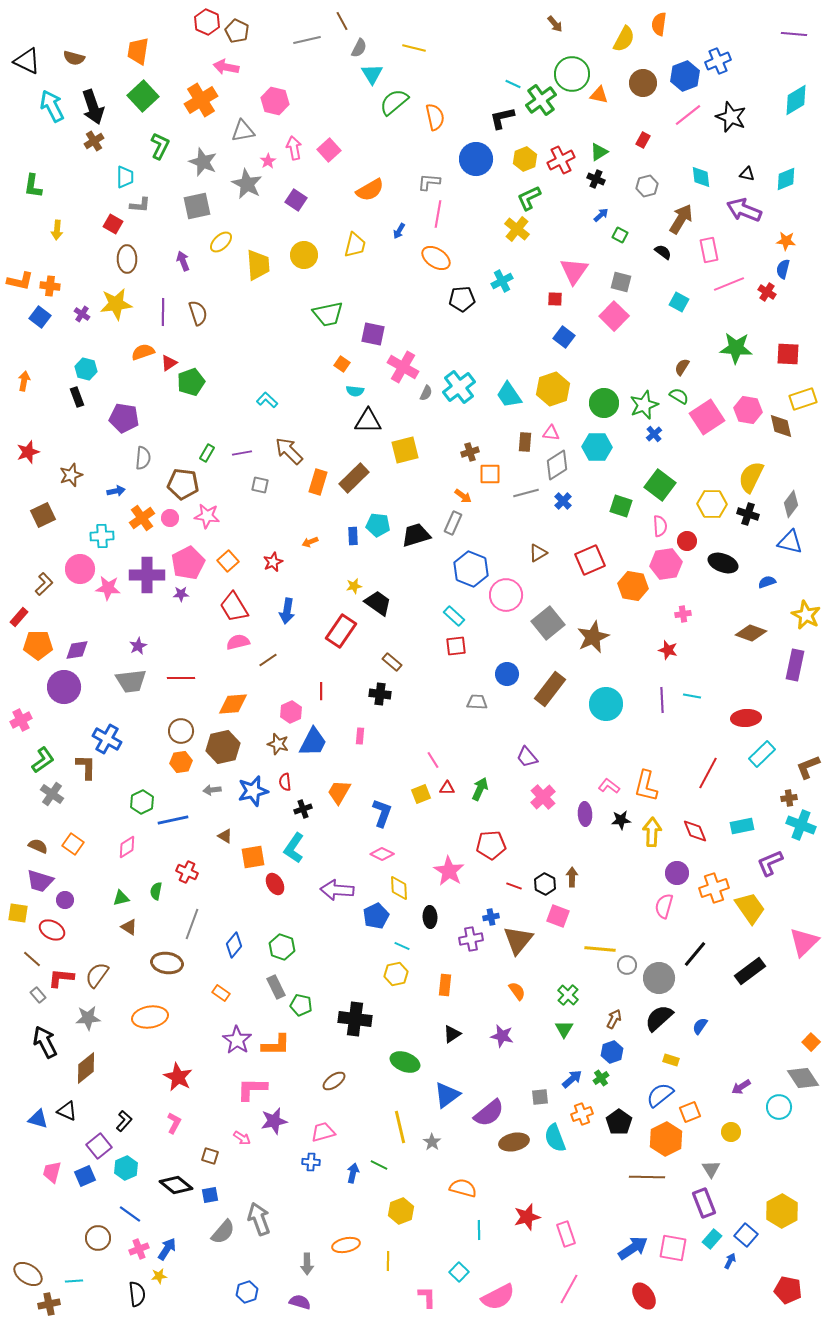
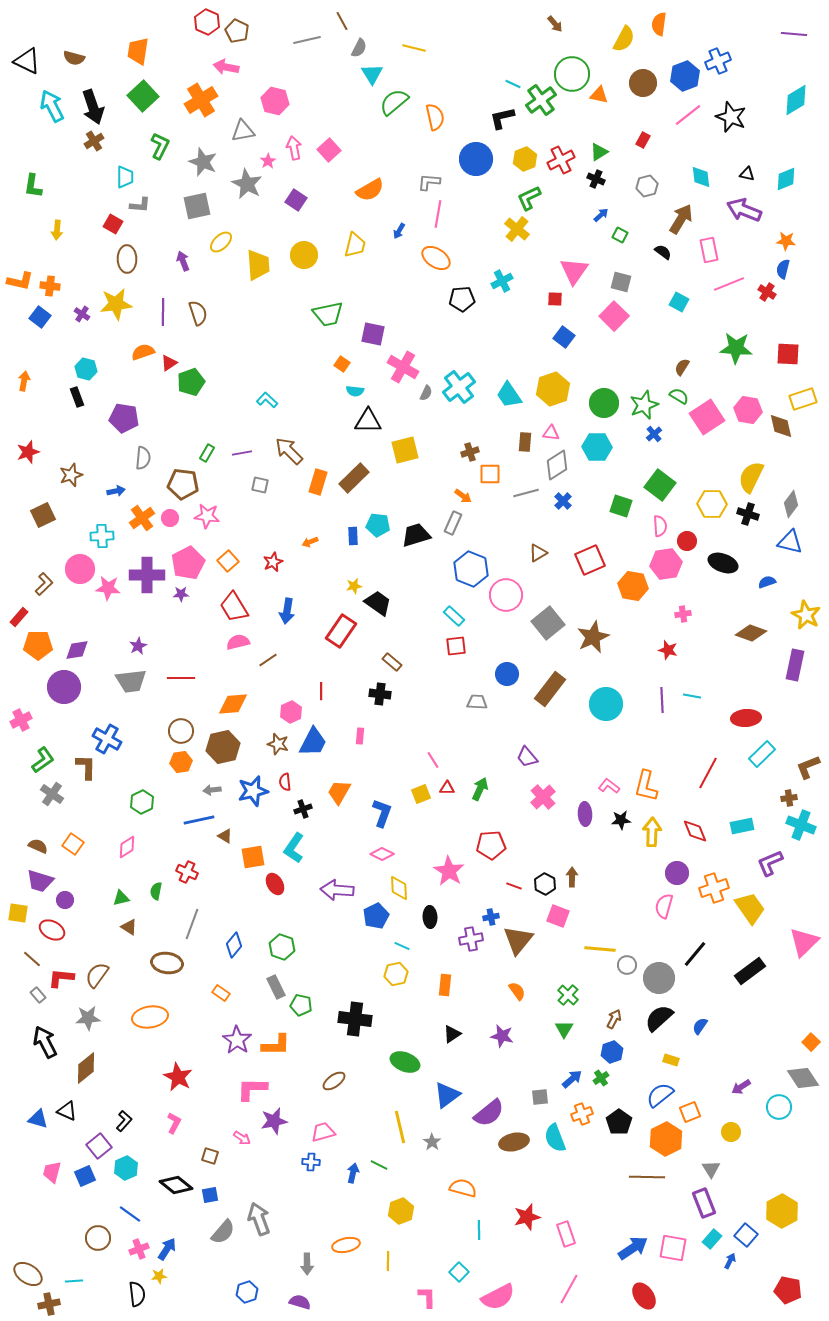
blue line at (173, 820): moved 26 px right
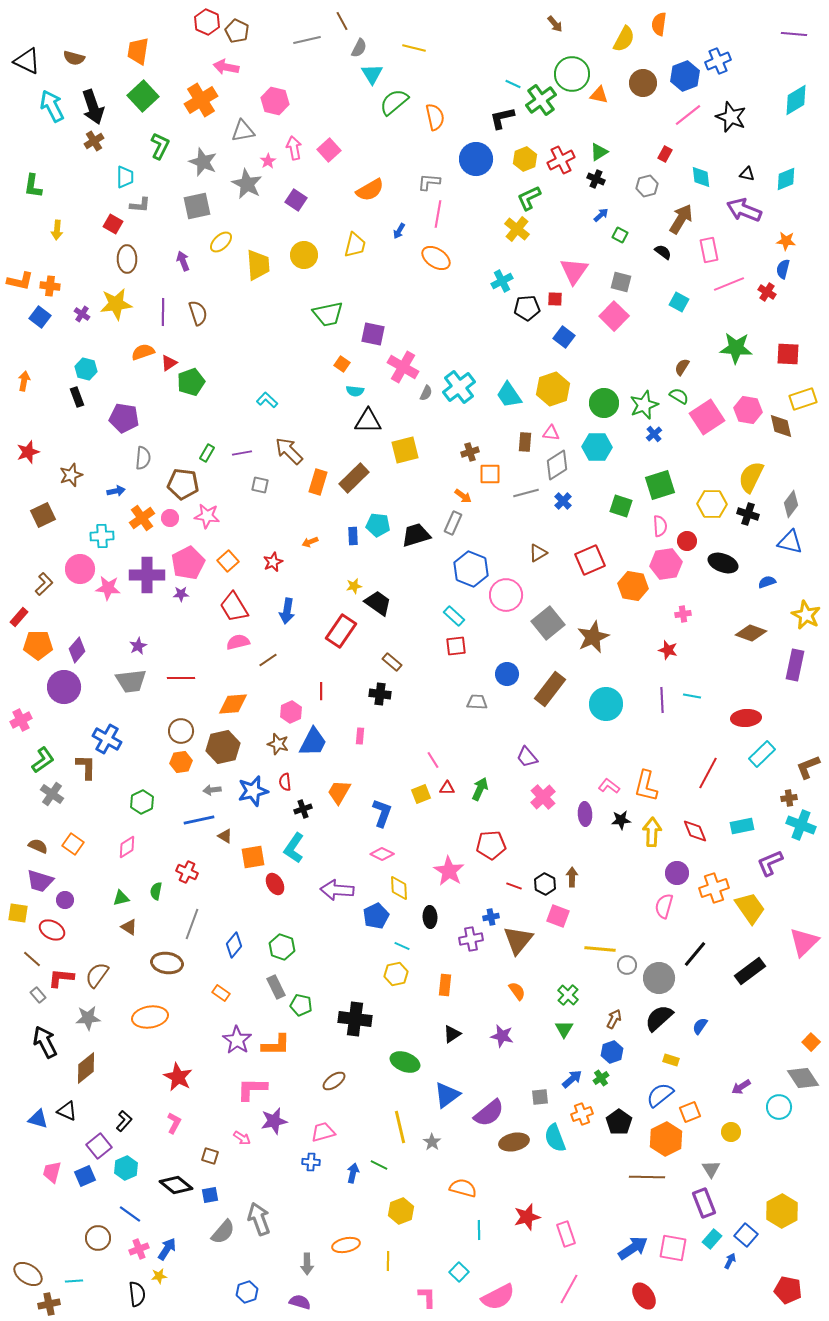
red rectangle at (643, 140): moved 22 px right, 14 px down
black pentagon at (462, 299): moved 65 px right, 9 px down
green square at (660, 485): rotated 36 degrees clockwise
purple diamond at (77, 650): rotated 40 degrees counterclockwise
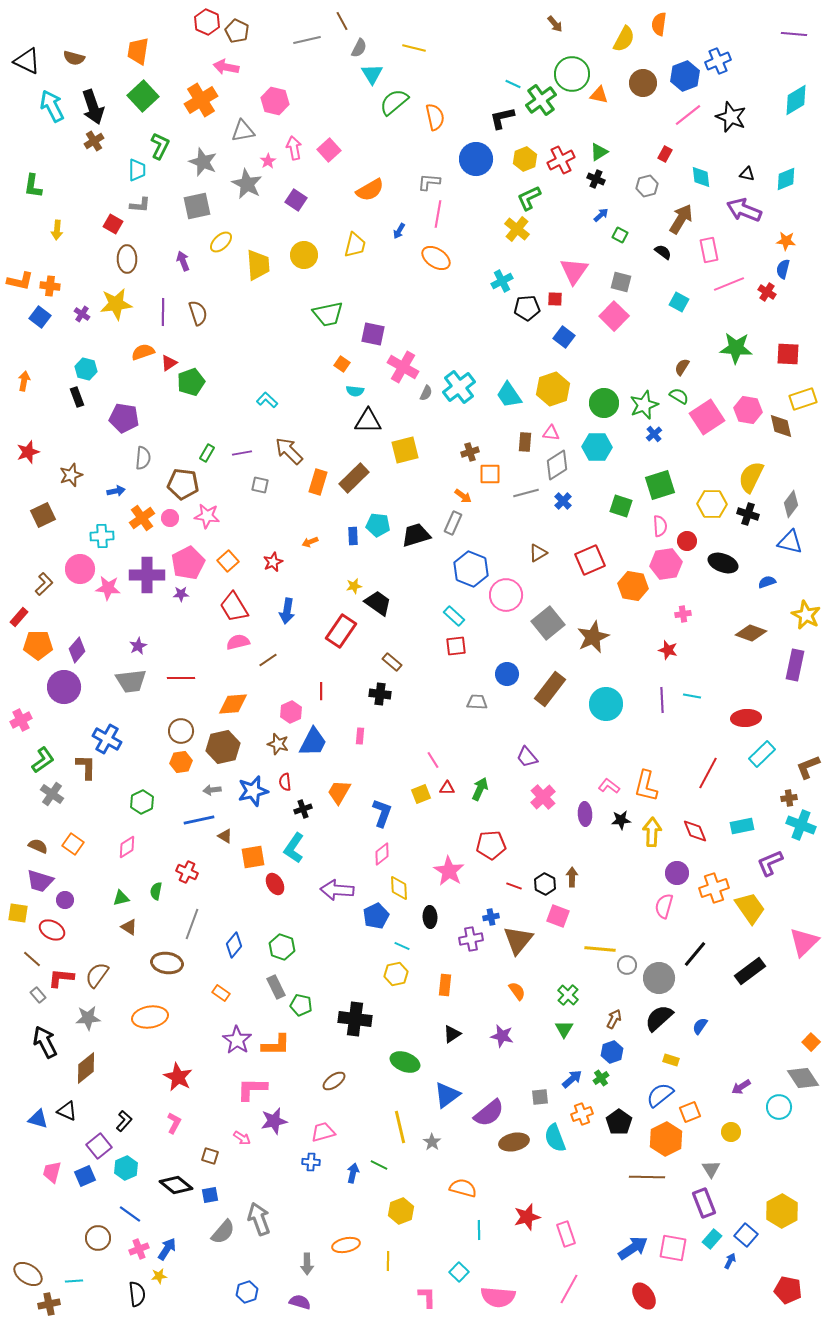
cyan trapezoid at (125, 177): moved 12 px right, 7 px up
pink diamond at (382, 854): rotated 65 degrees counterclockwise
pink semicircle at (498, 1297): rotated 32 degrees clockwise
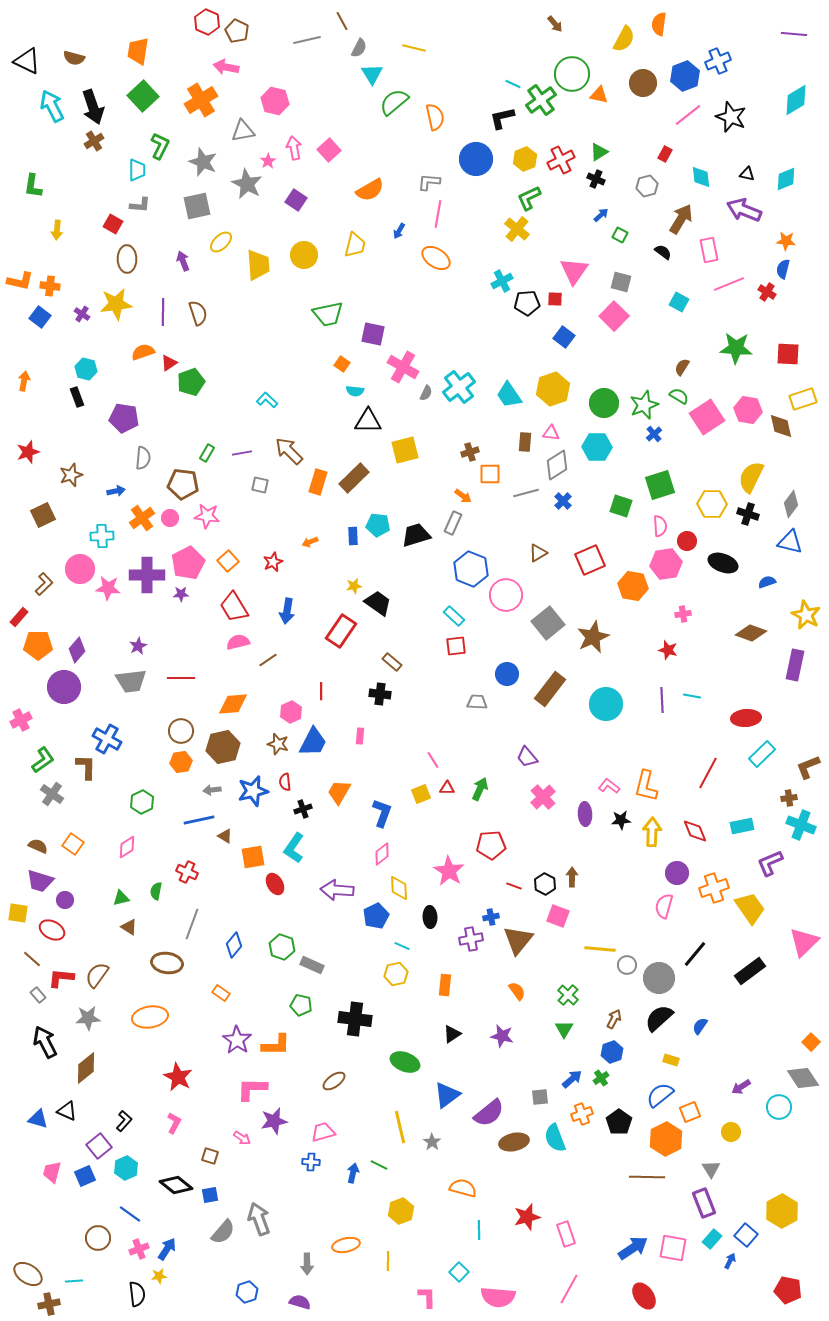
black pentagon at (527, 308): moved 5 px up
gray rectangle at (276, 987): moved 36 px right, 22 px up; rotated 40 degrees counterclockwise
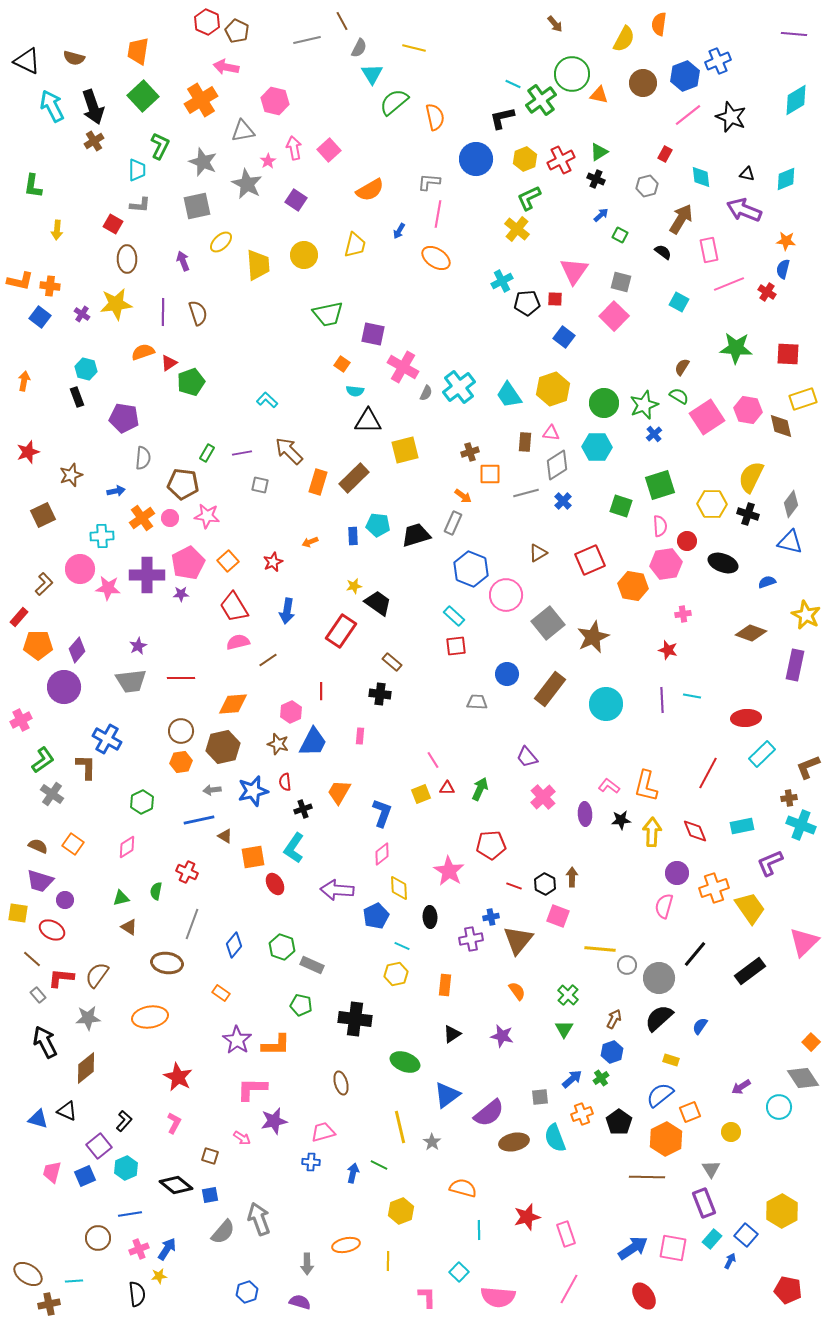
brown ellipse at (334, 1081): moved 7 px right, 2 px down; rotated 70 degrees counterclockwise
blue line at (130, 1214): rotated 45 degrees counterclockwise
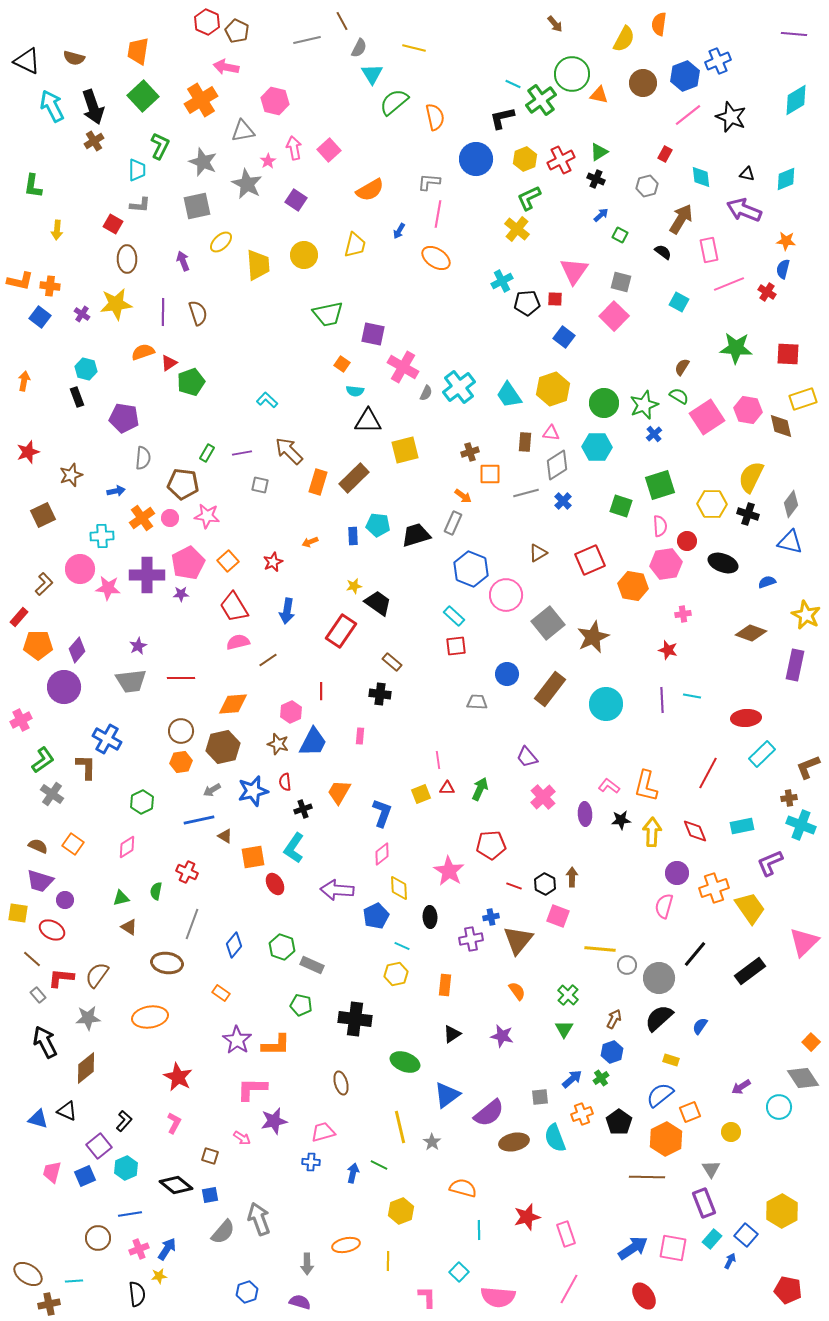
pink line at (433, 760): moved 5 px right; rotated 24 degrees clockwise
gray arrow at (212, 790): rotated 24 degrees counterclockwise
